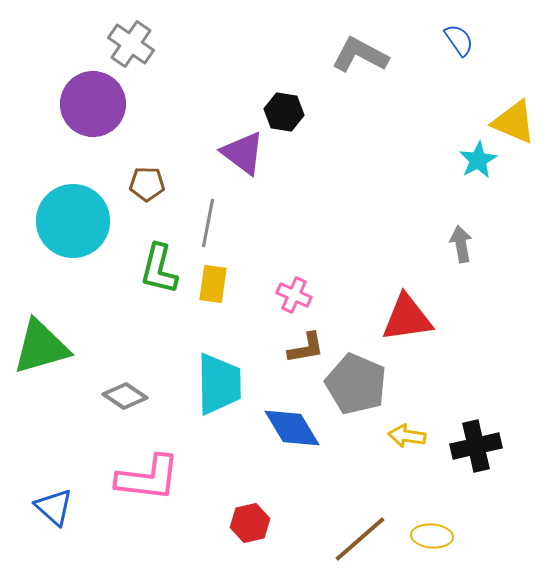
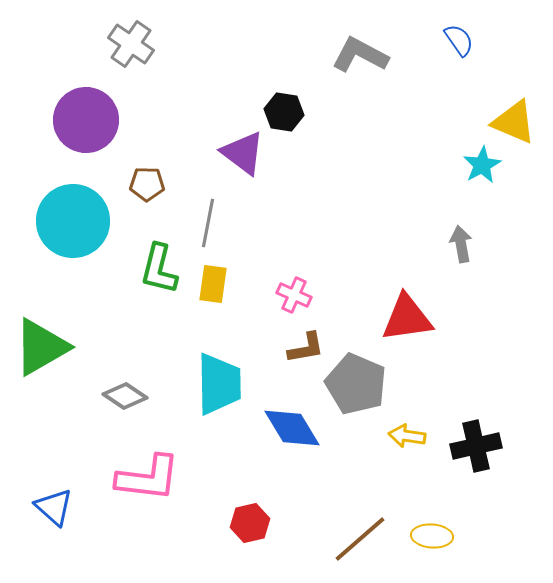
purple circle: moved 7 px left, 16 px down
cyan star: moved 4 px right, 5 px down
green triangle: rotated 14 degrees counterclockwise
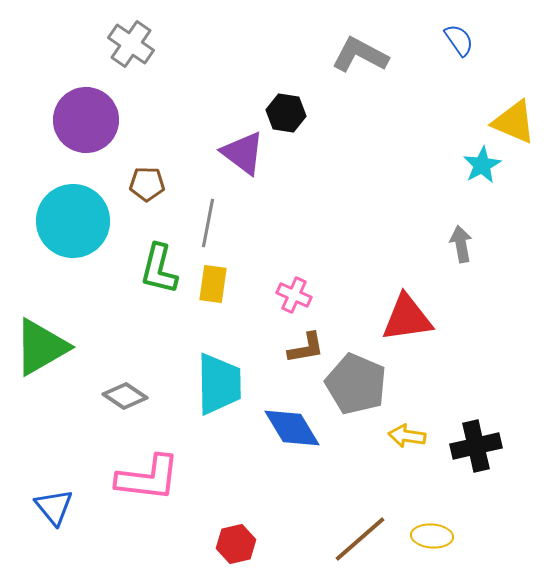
black hexagon: moved 2 px right, 1 px down
blue triangle: rotated 9 degrees clockwise
red hexagon: moved 14 px left, 21 px down
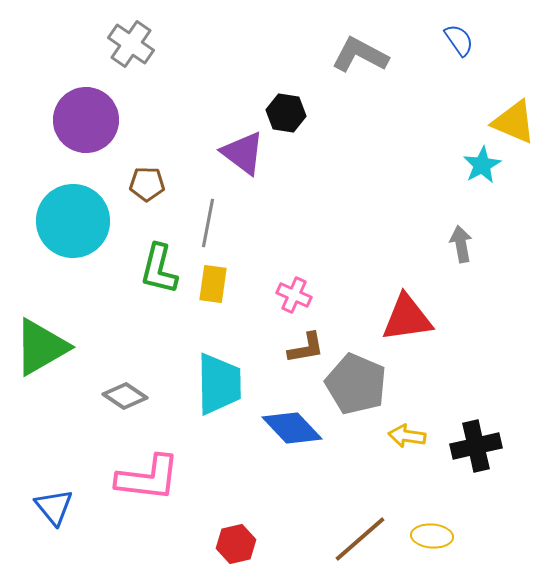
blue diamond: rotated 12 degrees counterclockwise
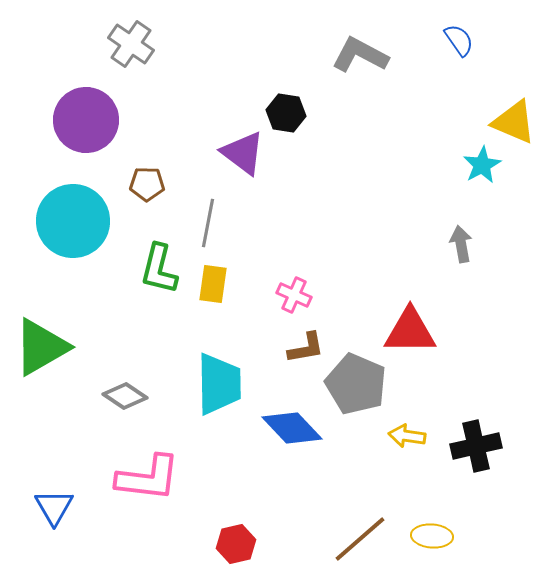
red triangle: moved 3 px right, 13 px down; rotated 8 degrees clockwise
blue triangle: rotated 9 degrees clockwise
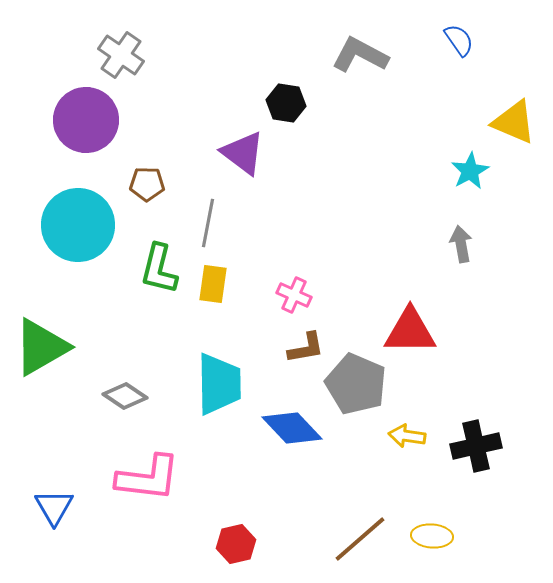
gray cross: moved 10 px left, 11 px down
black hexagon: moved 10 px up
cyan star: moved 12 px left, 6 px down
cyan circle: moved 5 px right, 4 px down
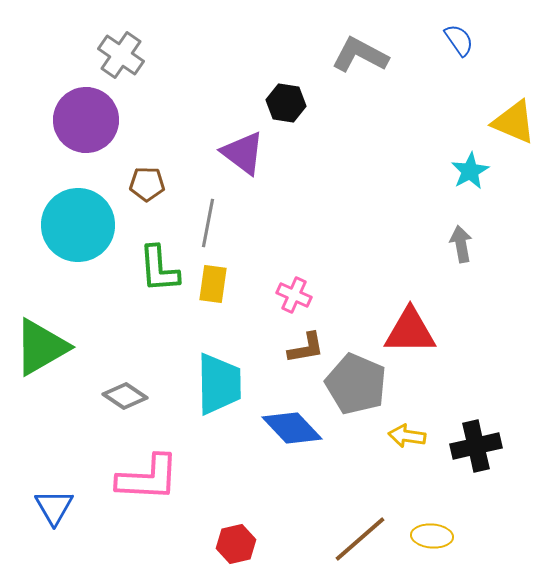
green L-shape: rotated 18 degrees counterclockwise
pink L-shape: rotated 4 degrees counterclockwise
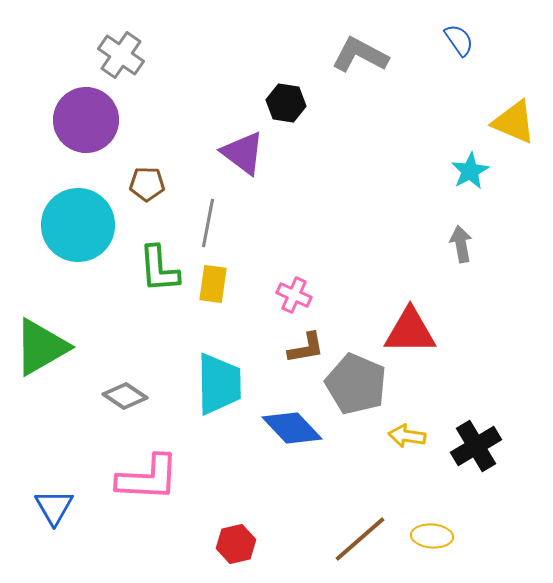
black cross: rotated 18 degrees counterclockwise
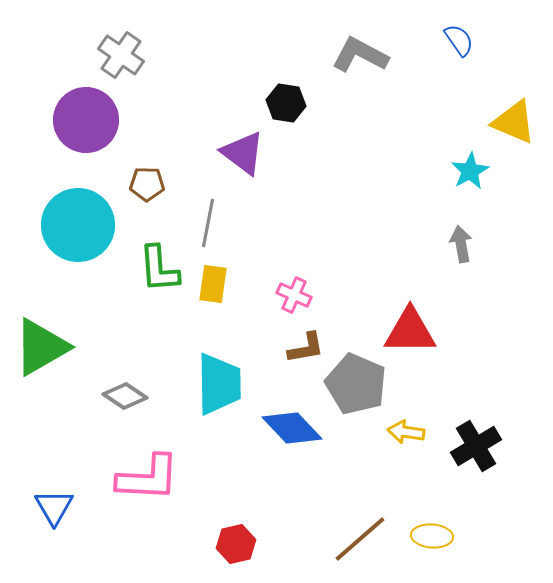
yellow arrow: moved 1 px left, 4 px up
